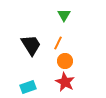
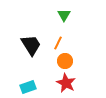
red star: moved 1 px right, 1 px down
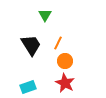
green triangle: moved 19 px left
red star: moved 1 px left
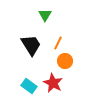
red star: moved 12 px left
cyan rectangle: moved 1 px right, 1 px up; rotated 56 degrees clockwise
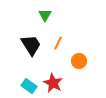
orange circle: moved 14 px right
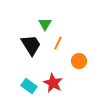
green triangle: moved 9 px down
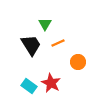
orange line: rotated 40 degrees clockwise
orange circle: moved 1 px left, 1 px down
red star: moved 2 px left
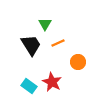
red star: moved 1 px right, 1 px up
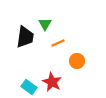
black trapezoid: moved 6 px left, 8 px up; rotated 40 degrees clockwise
orange circle: moved 1 px left, 1 px up
cyan rectangle: moved 1 px down
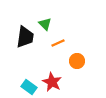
green triangle: rotated 16 degrees counterclockwise
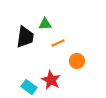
green triangle: rotated 48 degrees counterclockwise
red star: moved 1 px left, 2 px up
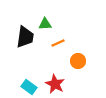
orange circle: moved 1 px right
red star: moved 4 px right, 4 px down
